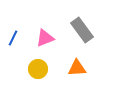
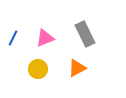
gray rectangle: moved 3 px right, 4 px down; rotated 10 degrees clockwise
orange triangle: rotated 24 degrees counterclockwise
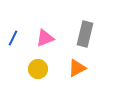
gray rectangle: rotated 40 degrees clockwise
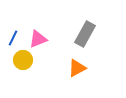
gray rectangle: rotated 15 degrees clockwise
pink triangle: moved 7 px left, 1 px down
yellow circle: moved 15 px left, 9 px up
